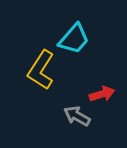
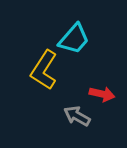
yellow L-shape: moved 3 px right
red arrow: rotated 30 degrees clockwise
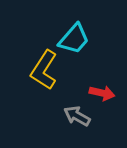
red arrow: moved 1 px up
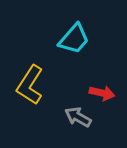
yellow L-shape: moved 14 px left, 15 px down
gray arrow: moved 1 px right, 1 px down
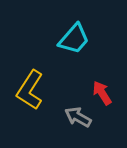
yellow L-shape: moved 5 px down
red arrow: rotated 135 degrees counterclockwise
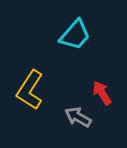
cyan trapezoid: moved 1 px right, 4 px up
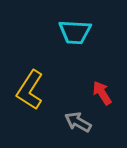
cyan trapezoid: moved 3 px up; rotated 52 degrees clockwise
gray arrow: moved 5 px down
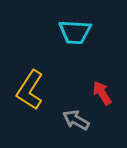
gray arrow: moved 2 px left, 2 px up
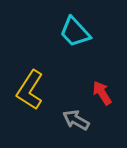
cyan trapezoid: rotated 44 degrees clockwise
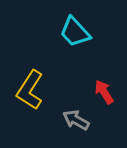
red arrow: moved 2 px right, 1 px up
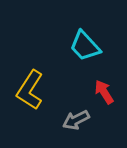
cyan trapezoid: moved 10 px right, 14 px down
gray arrow: rotated 56 degrees counterclockwise
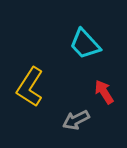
cyan trapezoid: moved 2 px up
yellow L-shape: moved 3 px up
